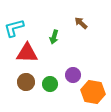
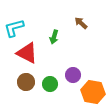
red triangle: rotated 25 degrees clockwise
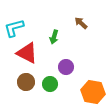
purple circle: moved 7 px left, 8 px up
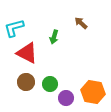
purple circle: moved 31 px down
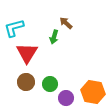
brown arrow: moved 15 px left
red triangle: rotated 35 degrees clockwise
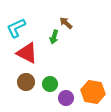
cyan L-shape: moved 2 px right; rotated 10 degrees counterclockwise
red triangle: rotated 35 degrees counterclockwise
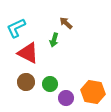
green arrow: moved 3 px down
red triangle: moved 1 px right
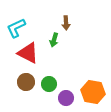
brown arrow: rotated 136 degrees counterclockwise
green circle: moved 1 px left
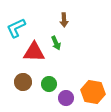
brown arrow: moved 2 px left, 3 px up
green arrow: moved 2 px right, 3 px down; rotated 40 degrees counterclockwise
red triangle: moved 6 px right, 1 px up; rotated 25 degrees counterclockwise
brown circle: moved 3 px left
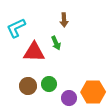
brown circle: moved 5 px right, 4 px down
orange hexagon: rotated 10 degrees counterclockwise
purple circle: moved 3 px right
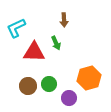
orange hexagon: moved 4 px left, 14 px up; rotated 15 degrees counterclockwise
